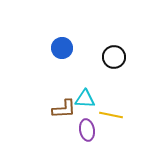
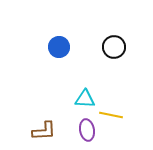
blue circle: moved 3 px left, 1 px up
black circle: moved 10 px up
brown L-shape: moved 20 px left, 22 px down
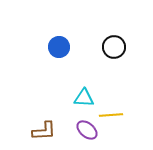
cyan triangle: moved 1 px left, 1 px up
yellow line: rotated 15 degrees counterclockwise
purple ellipse: rotated 40 degrees counterclockwise
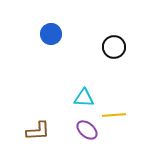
blue circle: moved 8 px left, 13 px up
yellow line: moved 3 px right
brown L-shape: moved 6 px left
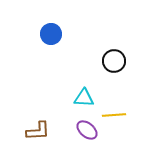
black circle: moved 14 px down
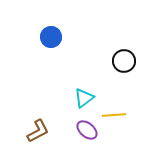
blue circle: moved 3 px down
black circle: moved 10 px right
cyan triangle: rotated 40 degrees counterclockwise
brown L-shape: rotated 25 degrees counterclockwise
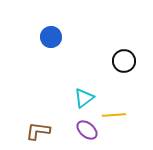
brown L-shape: rotated 145 degrees counterclockwise
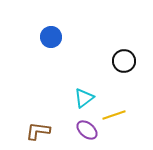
yellow line: rotated 15 degrees counterclockwise
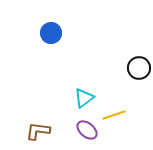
blue circle: moved 4 px up
black circle: moved 15 px right, 7 px down
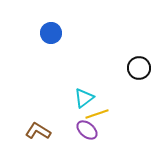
yellow line: moved 17 px left, 1 px up
brown L-shape: rotated 25 degrees clockwise
